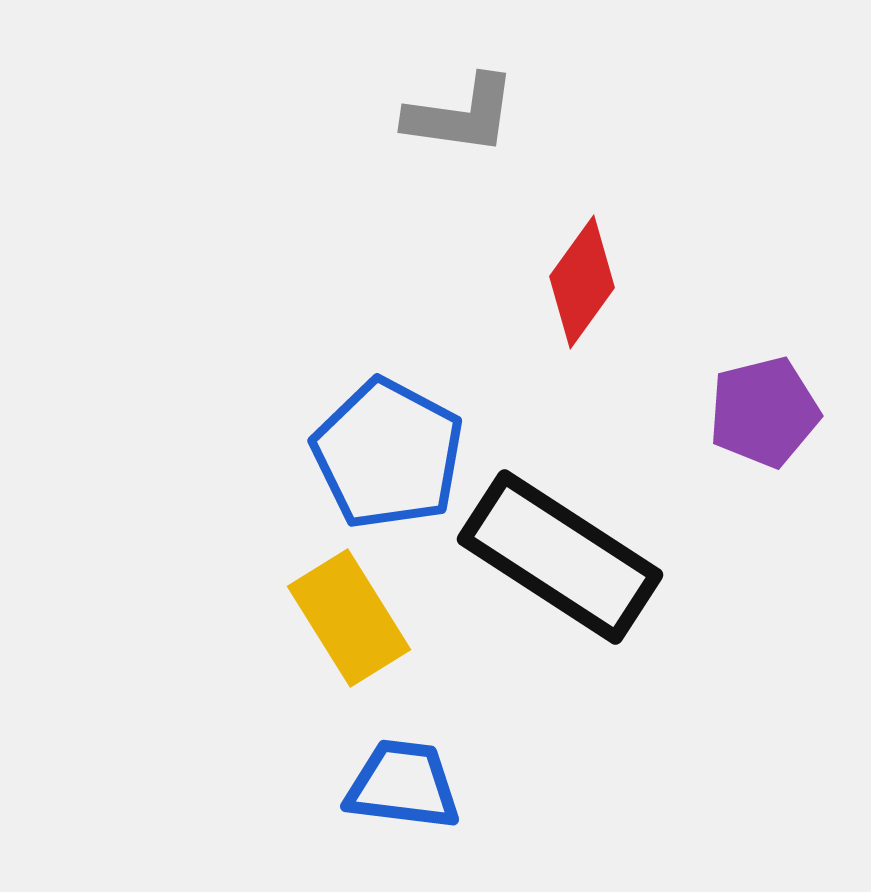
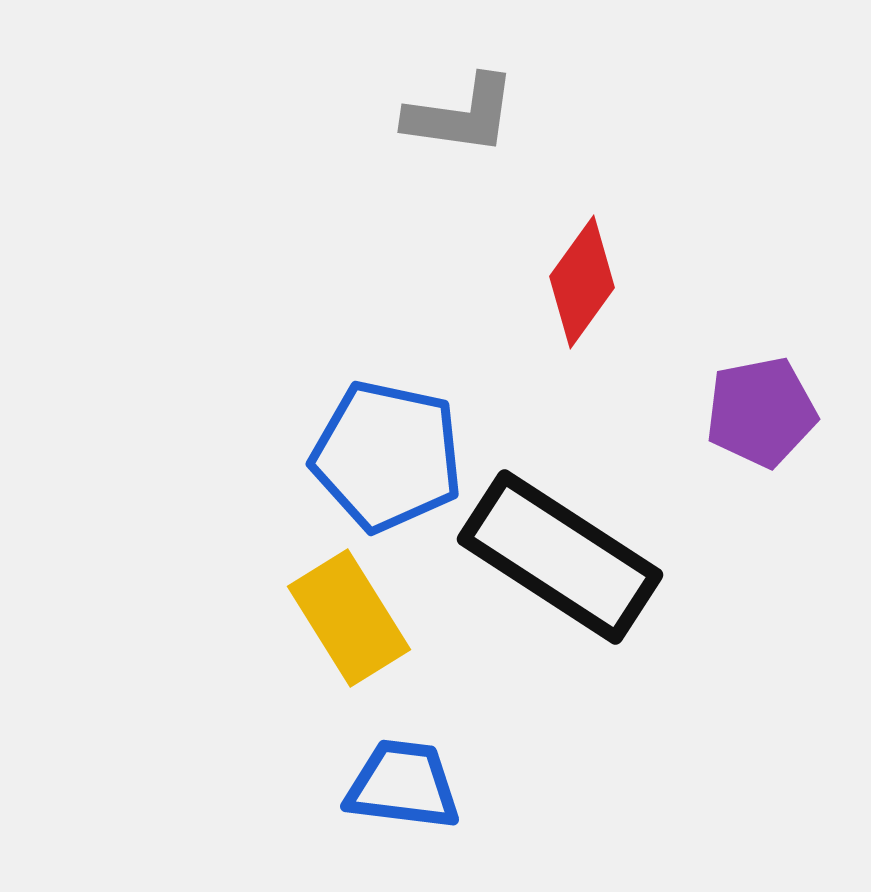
purple pentagon: moved 3 px left; rotated 3 degrees clockwise
blue pentagon: moved 1 px left, 2 px down; rotated 16 degrees counterclockwise
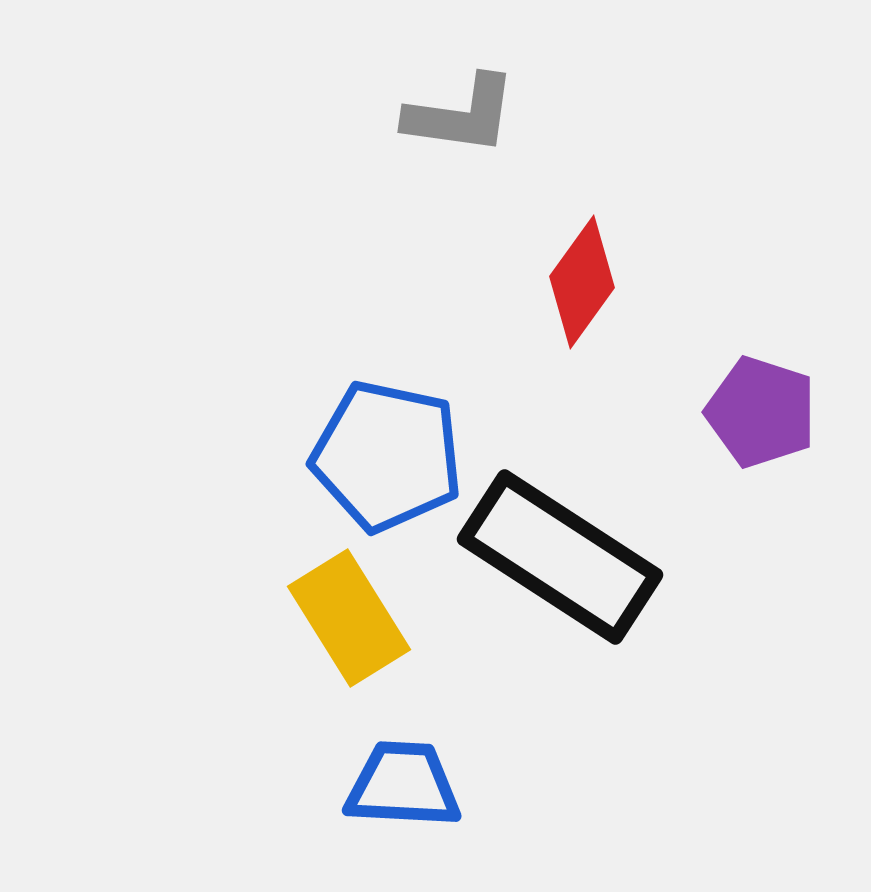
purple pentagon: rotated 29 degrees clockwise
blue trapezoid: rotated 4 degrees counterclockwise
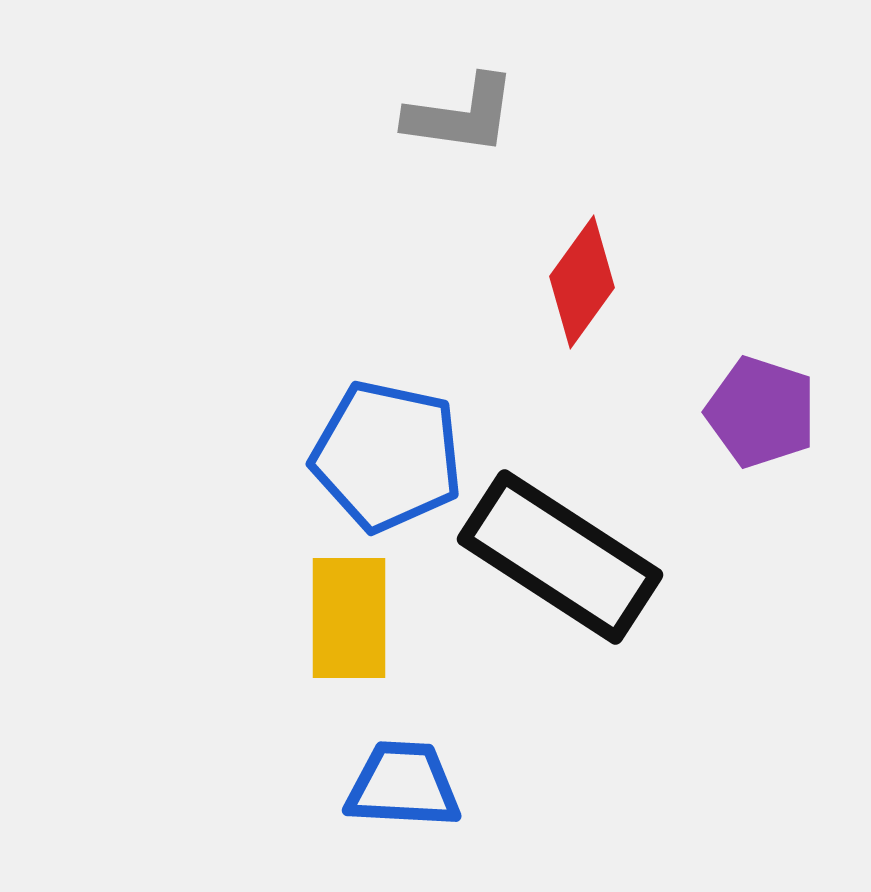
yellow rectangle: rotated 32 degrees clockwise
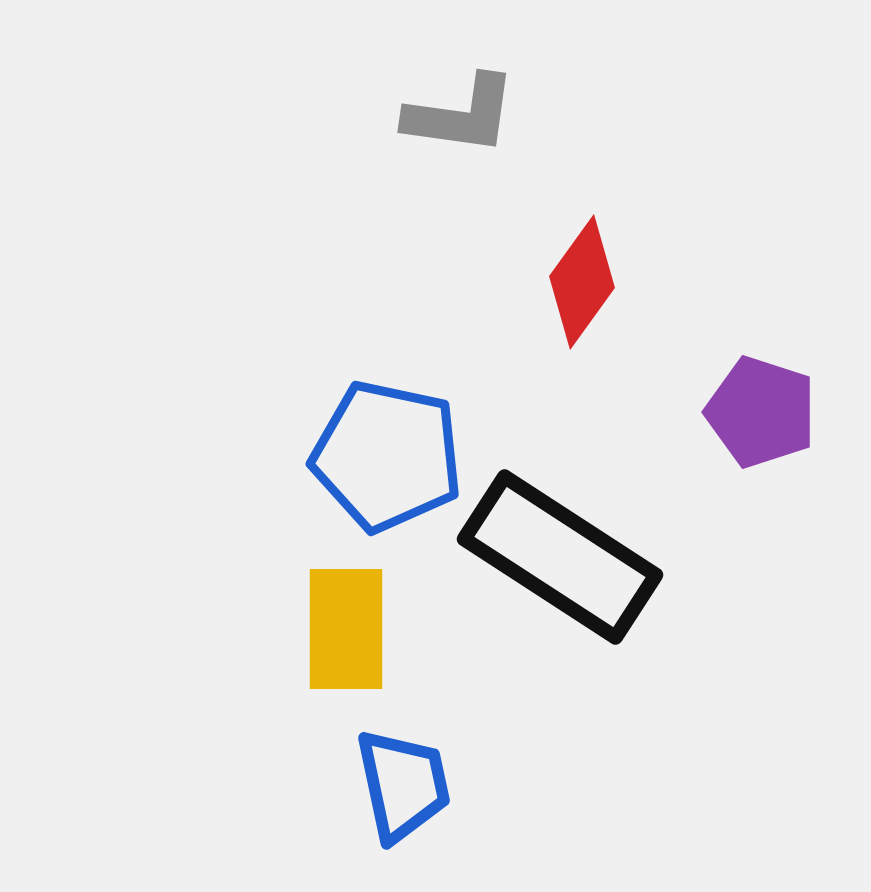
yellow rectangle: moved 3 px left, 11 px down
blue trapezoid: rotated 75 degrees clockwise
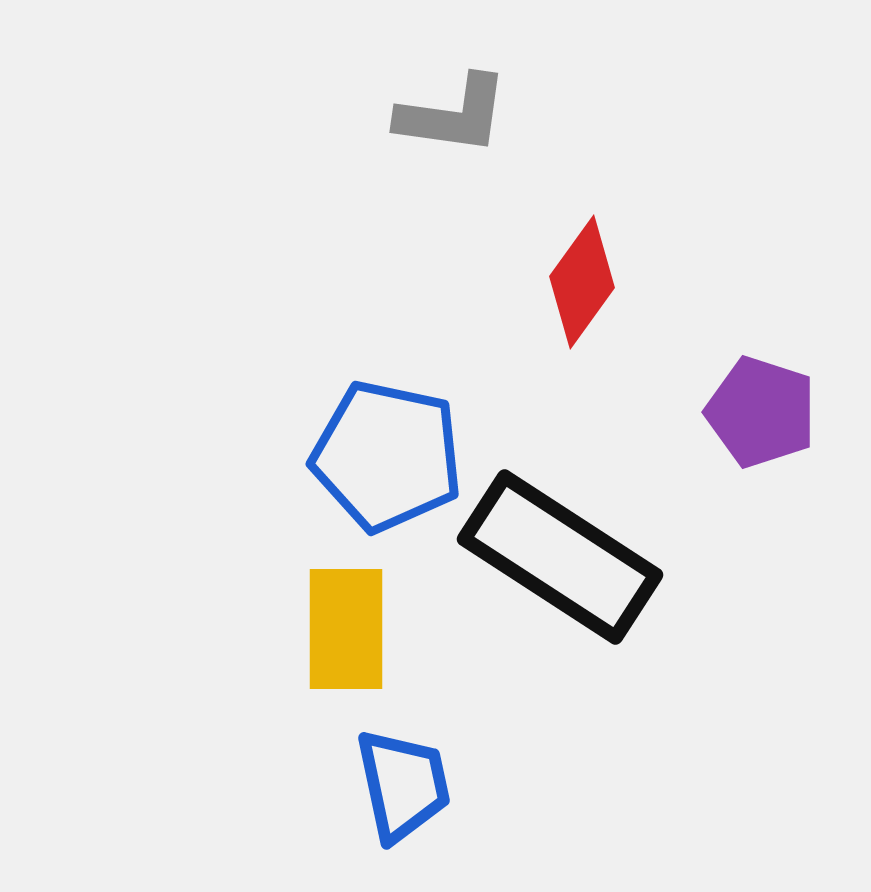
gray L-shape: moved 8 px left
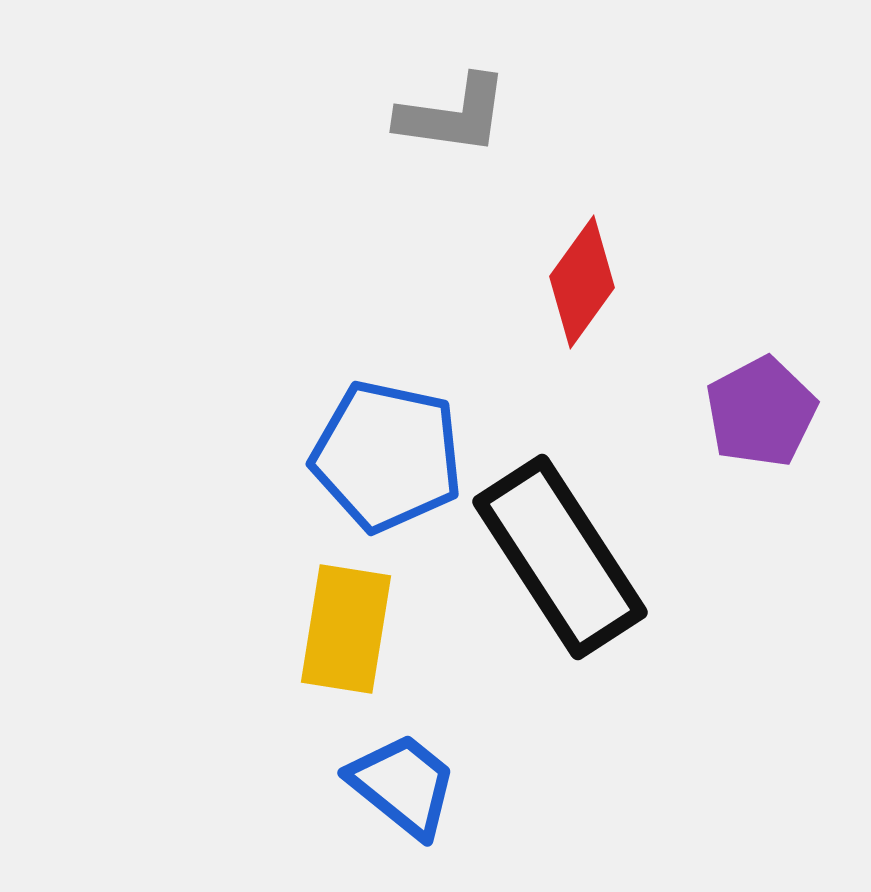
purple pentagon: rotated 26 degrees clockwise
black rectangle: rotated 24 degrees clockwise
yellow rectangle: rotated 9 degrees clockwise
blue trapezoid: rotated 39 degrees counterclockwise
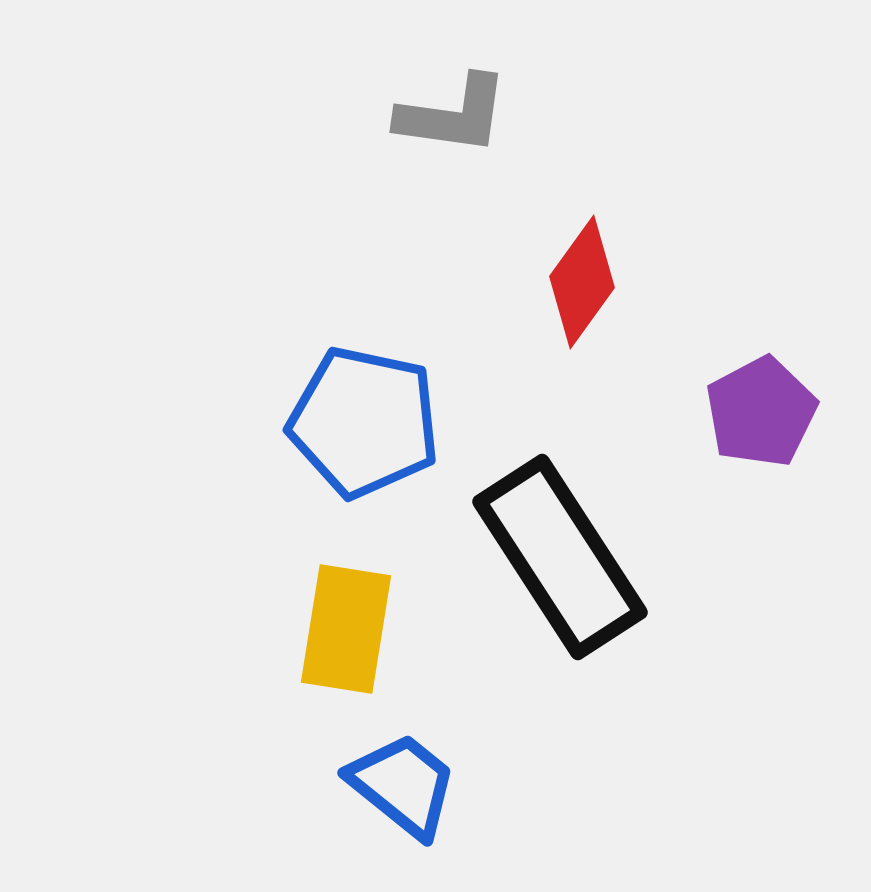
blue pentagon: moved 23 px left, 34 px up
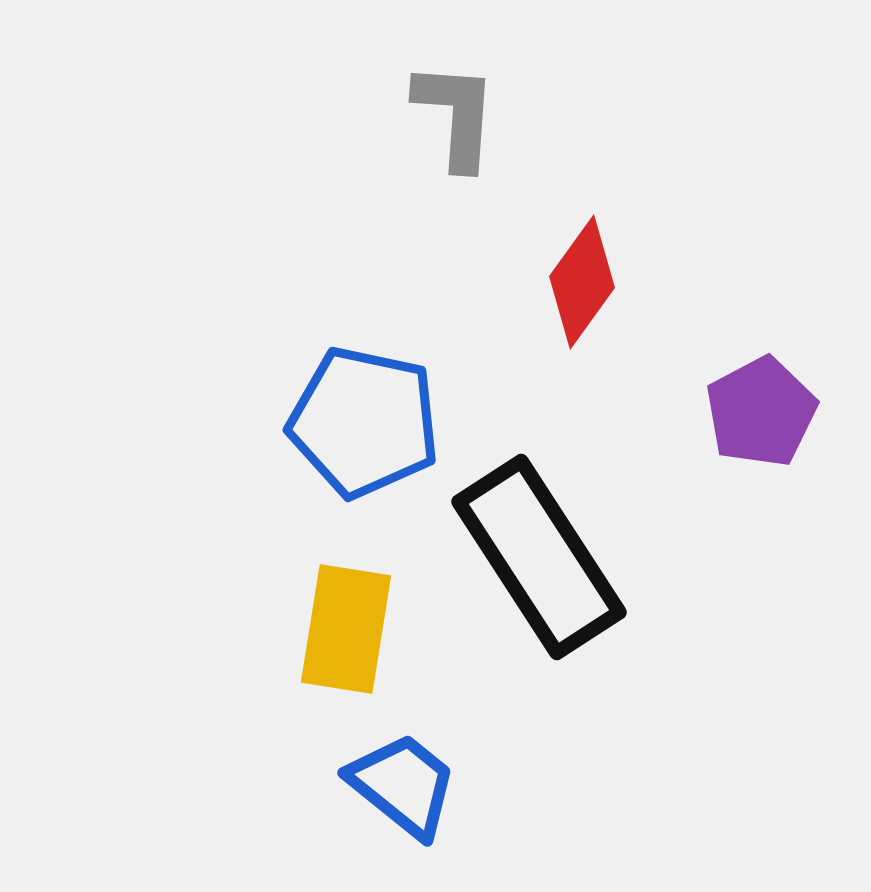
gray L-shape: moved 3 px right; rotated 94 degrees counterclockwise
black rectangle: moved 21 px left
